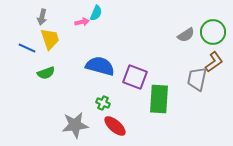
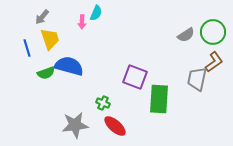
gray arrow: rotated 28 degrees clockwise
pink arrow: rotated 104 degrees clockwise
blue line: rotated 48 degrees clockwise
blue semicircle: moved 31 px left
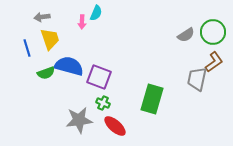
gray arrow: rotated 42 degrees clockwise
purple square: moved 36 px left
green rectangle: moved 7 px left; rotated 12 degrees clockwise
gray star: moved 4 px right, 5 px up
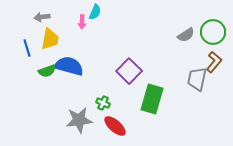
cyan semicircle: moved 1 px left, 1 px up
yellow trapezoid: rotated 30 degrees clockwise
brown L-shape: rotated 15 degrees counterclockwise
green semicircle: moved 1 px right, 2 px up
purple square: moved 30 px right, 6 px up; rotated 25 degrees clockwise
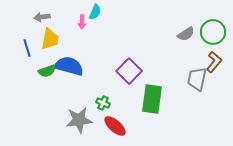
gray semicircle: moved 1 px up
green rectangle: rotated 8 degrees counterclockwise
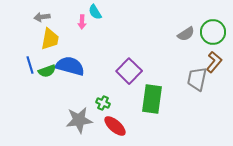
cyan semicircle: rotated 126 degrees clockwise
blue line: moved 3 px right, 17 px down
blue semicircle: moved 1 px right
